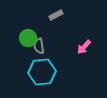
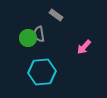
gray rectangle: rotated 64 degrees clockwise
gray semicircle: moved 12 px up
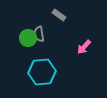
gray rectangle: moved 3 px right
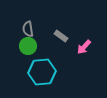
gray rectangle: moved 2 px right, 21 px down
gray semicircle: moved 11 px left, 5 px up
green circle: moved 8 px down
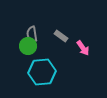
gray semicircle: moved 4 px right, 5 px down
pink arrow: moved 1 px left, 1 px down; rotated 77 degrees counterclockwise
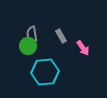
gray rectangle: rotated 24 degrees clockwise
cyan hexagon: moved 3 px right
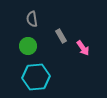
gray semicircle: moved 15 px up
cyan hexagon: moved 9 px left, 5 px down
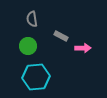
gray rectangle: rotated 32 degrees counterclockwise
pink arrow: rotated 56 degrees counterclockwise
